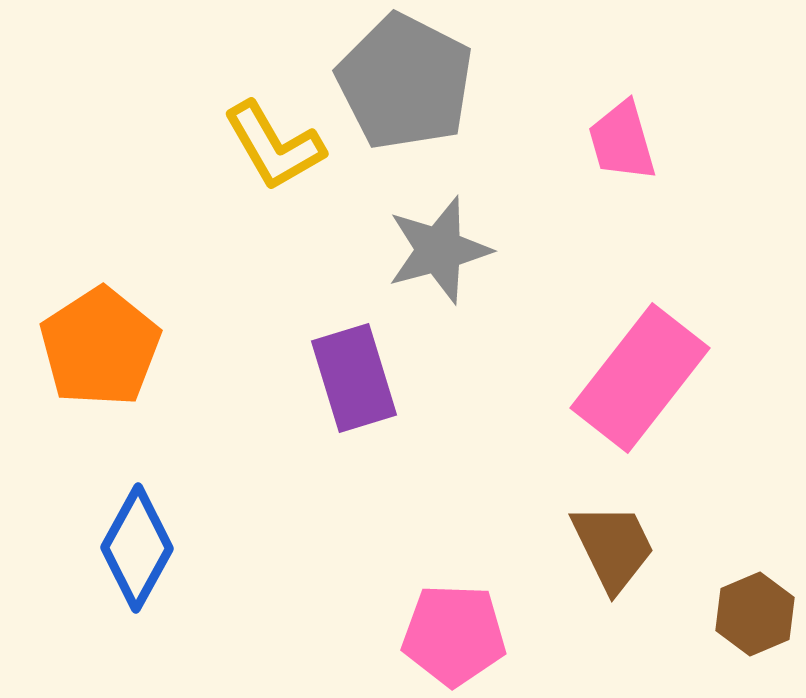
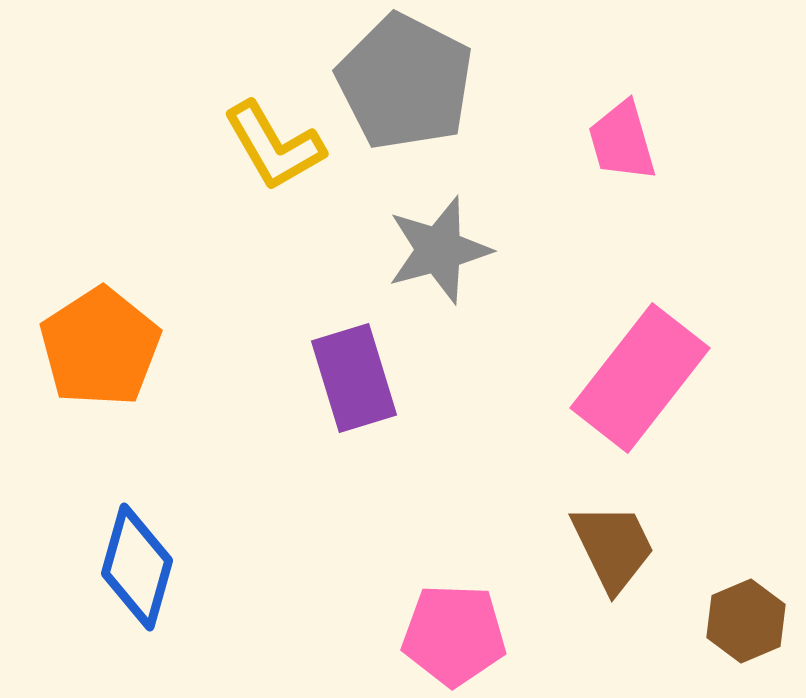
blue diamond: moved 19 px down; rotated 13 degrees counterclockwise
brown hexagon: moved 9 px left, 7 px down
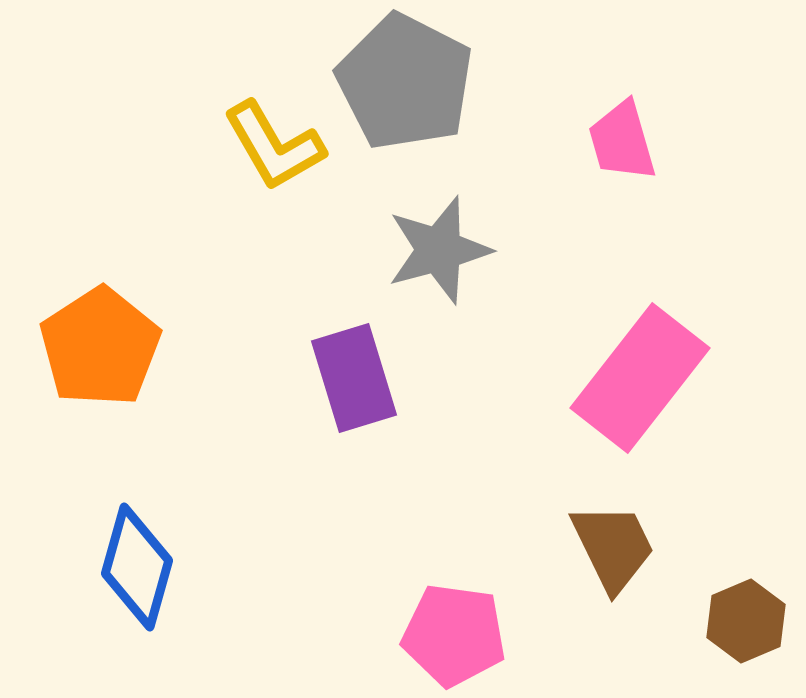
pink pentagon: rotated 6 degrees clockwise
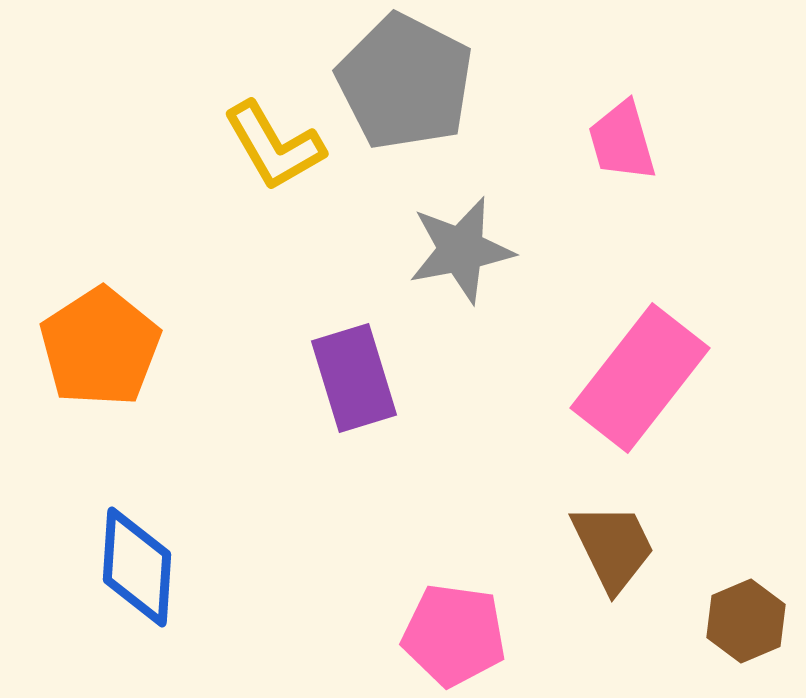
gray star: moved 22 px right; rotated 4 degrees clockwise
blue diamond: rotated 12 degrees counterclockwise
